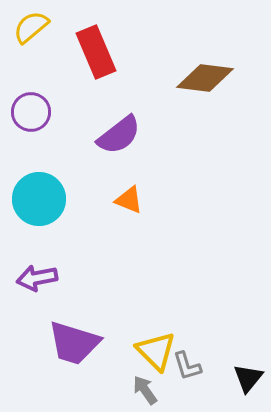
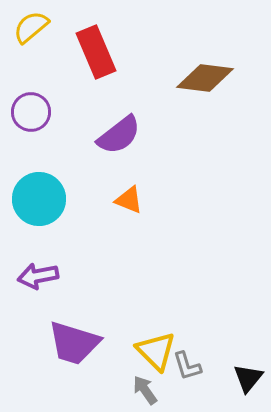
purple arrow: moved 1 px right, 2 px up
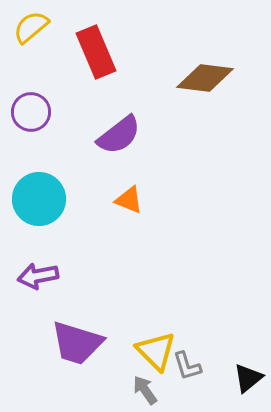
purple trapezoid: moved 3 px right
black triangle: rotated 12 degrees clockwise
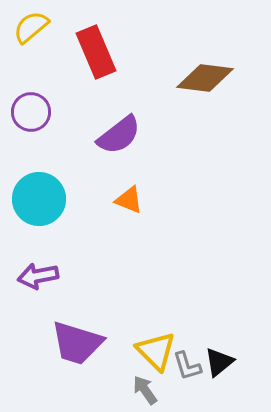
black triangle: moved 29 px left, 16 px up
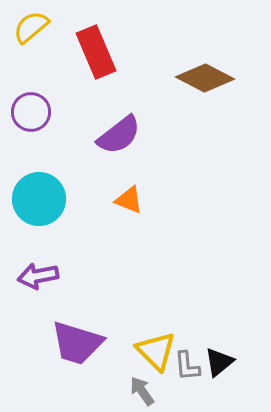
brown diamond: rotated 20 degrees clockwise
gray L-shape: rotated 12 degrees clockwise
gray arrow: moved 3 px left, 1 px down
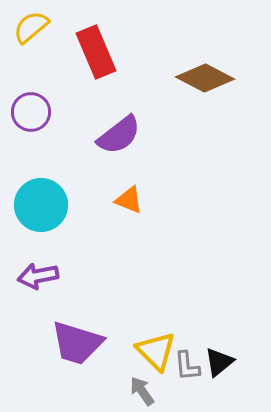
cyan circle: moved 2 px right, 6 px down
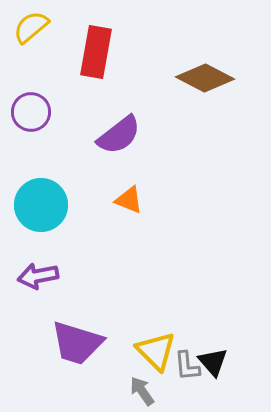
red rectangle: rotated 33 degrees clockwise
black triangle: moved 6 px left; rotated 32 degrees counterclockwise
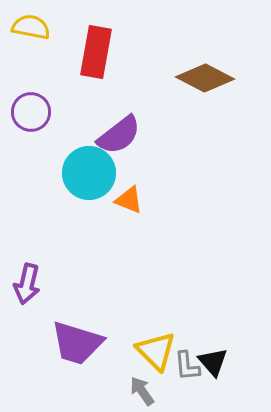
yellow semicircle: rotated 51 degrees clockwise
cyan circle: moved 48 px right, 32 px up
purple arrow: moved 11 px left, 8 px down; rotated 66 degrees counterclockwise
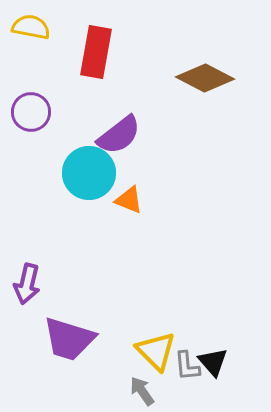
purple trapezoid: moved 8 px left, 4 px up
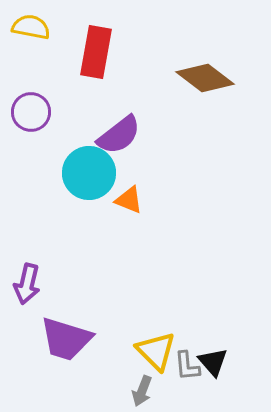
brown diamond: rotated 10 degrees clockwise
purple trapezoid: moved 3 px left
gray arrow: rotated 124 degrees counterclockwise
